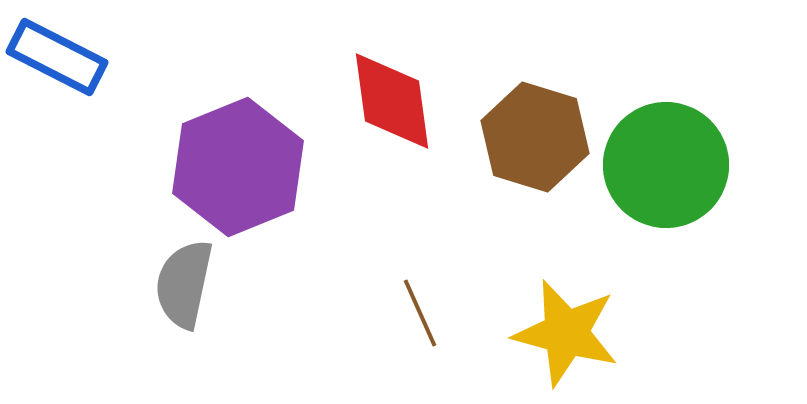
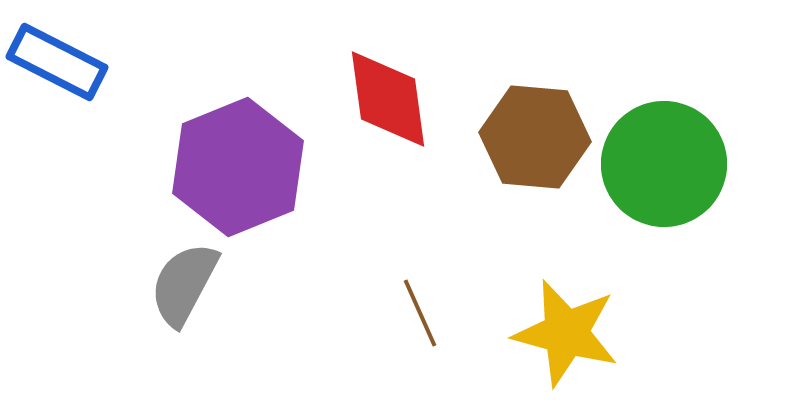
blue rectangle: moved 5 px down
red diamond: moved 4 px left, 2 px up
brown hexagon: rotated 12 degrees counterclockwise
green circle: moved 2 px left, 1 px up
gray semicircle: rotated 16 degrees clockwise
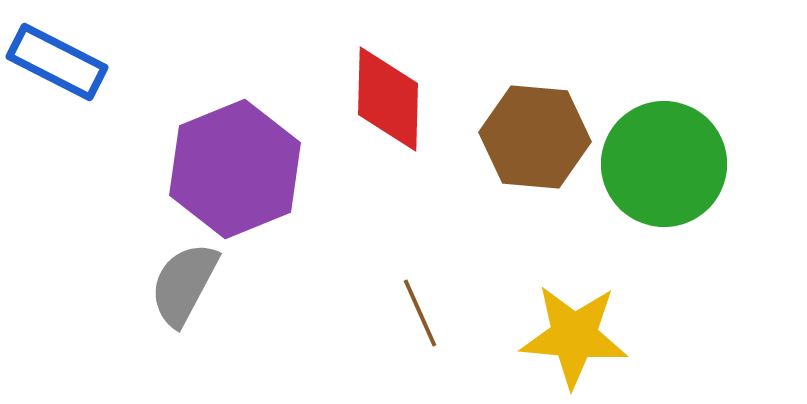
red diamond: rotated 9 degrees clockwise
purple hexagon: moved 3 px left, 2 px down
yellow star: moved 8 px right, 3 px down; rotated 10 degrees counterclockwise
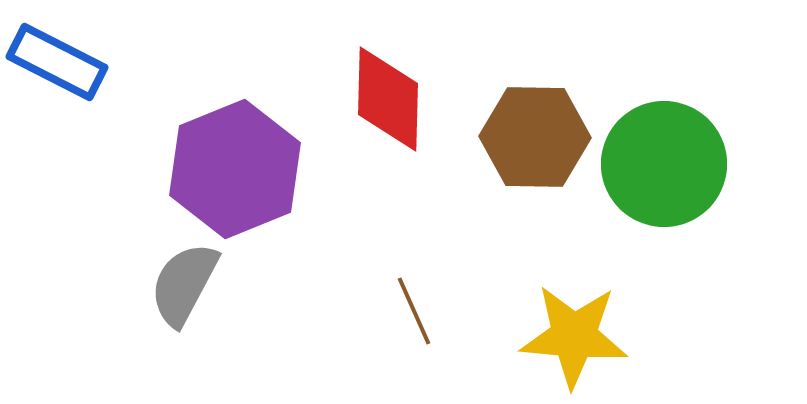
brown hexagon: rotated 4 degrees counterclockwise
brown line: moved 6 px left, 2 px up
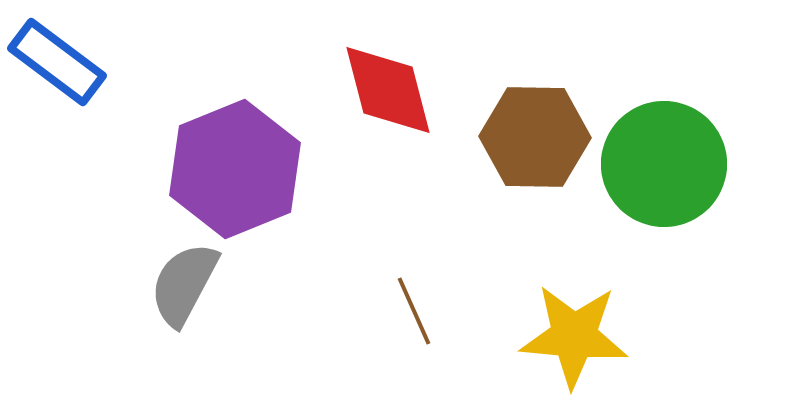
blue rectangle: rotated 10 degrees clockwise
red diamond: moved 9 px up; rotated 16 degrees counterclockwise
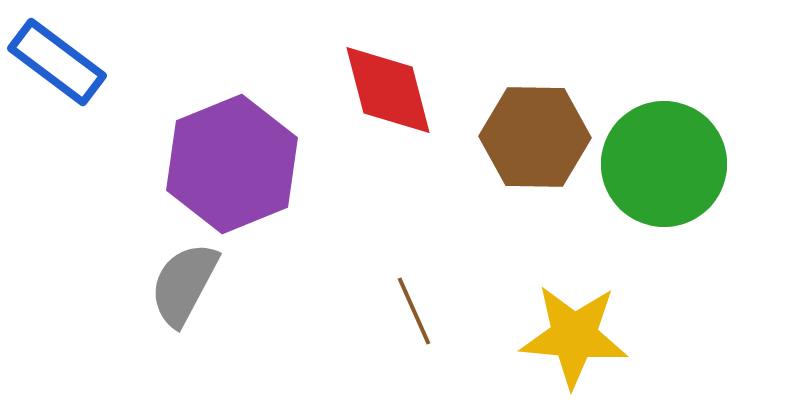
purple hexagon: moved 3 px left, 5 px up
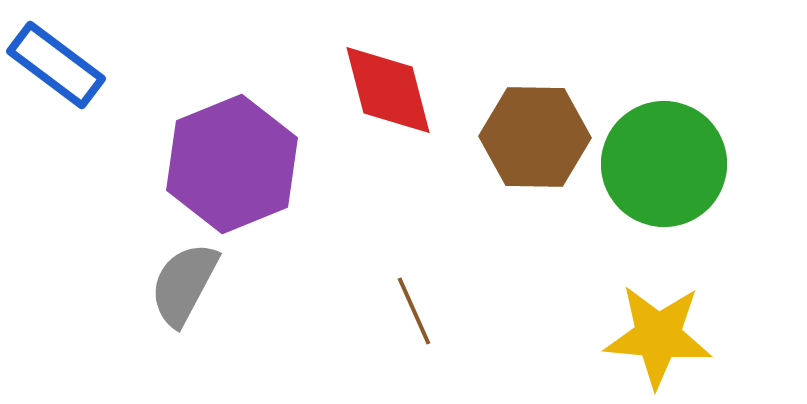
blue rectangle: moved 1 px left, 3 px down
yellow star: moved 84 px right
